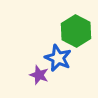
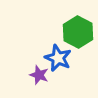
green hexagon: moved 2 px right, 1 px down
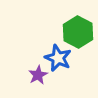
purple star: moved 1 px left; rotated 24 degrees clockwise
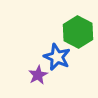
blue star: moved 1 px left, 1 px up
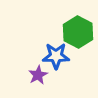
blue star: moved 1 px left, 1 px up; rotated 24 degrees counterclockwise
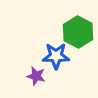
purple star: moved 2 px left, 1 px down; rotated 30 degrees counterclockwise
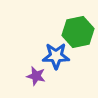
green hexagon: rotated 20 degrees clockwise
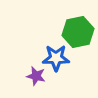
blue star: moved 2 px down
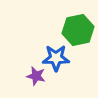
green hexagon: moved 2 px up
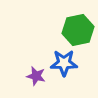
blue star: moved 8 px right, 5 px down
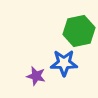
green hexagon: moved 1 px right, 1 px down
